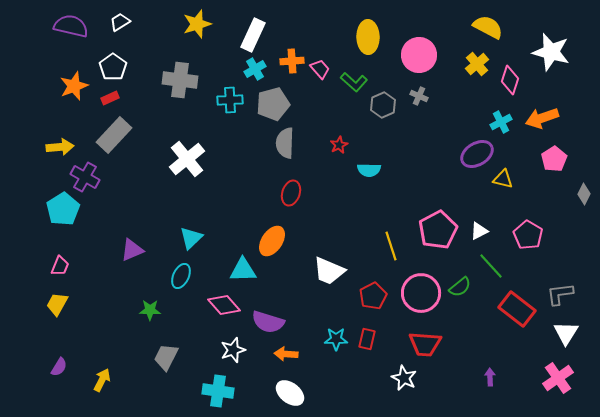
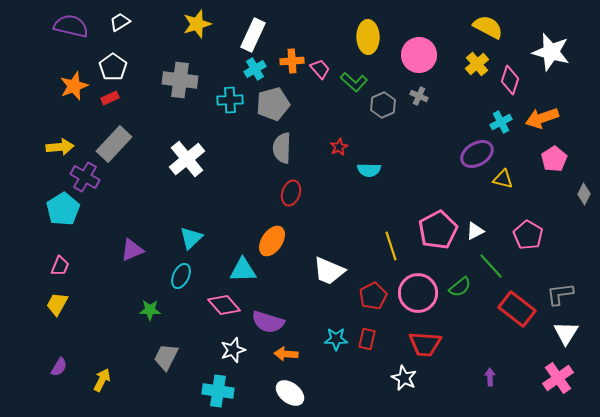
gray rectangle at (114, 135): moved 9 px down
gray semicircle at (285, 143): moved 3 px left, 5 px down
red star at (339, 145): moved 2 px down
white triangle at (479, 231): moved 4 px left
pink circle at (421, 293): moved 3 px left
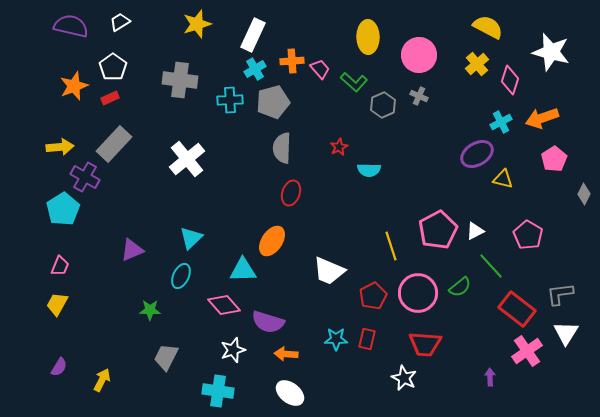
gray pentagon at (273, 104): moved 2 px up
pink cross at (558, 378): moved 31 px left, 27 px up
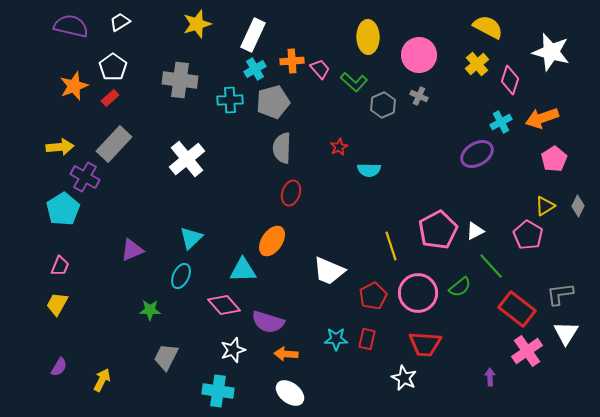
red rectangle at (110, 98): rotated 18 degrees counterclockwise
yellow triangle at (503, 179): moved 42 px right, 27 px down; rotated 45 degrees counterclockwise
gray diamond at (584, 194): moved 6 px left, 12 px down
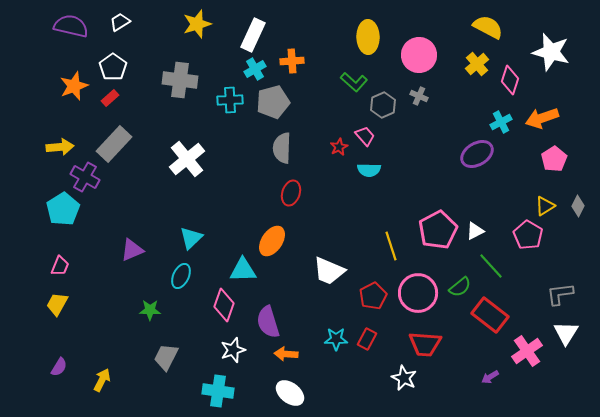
pink trapezoid at (320, 69): moved 45 px right, 67 px down
pink diamond at (224, 305): rotated 60 degrees clockwise
red rectangle at (517, 309): moved 27 px left, 6 px down
purple semicircle at (268, 322): rotated 56 degrees clockwise
red rectangle at (367, 339): rotated 15 degrees clockwise
purple arrow at (490, 377): rotated 120 degrees counterclockwise
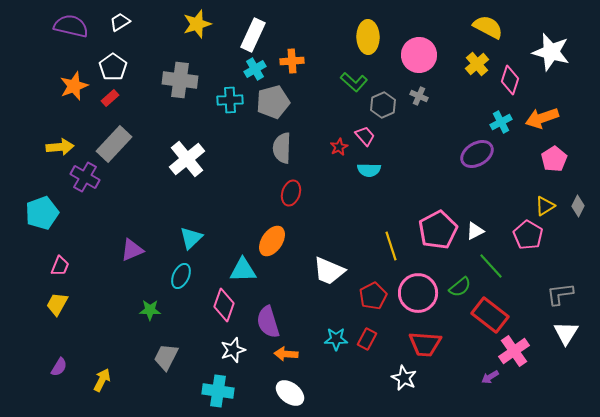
cyan pentagon at (63, 209): moved 21 px left, 4 px down; rotated 12 degrees clockwise
pink cross at (527, 351): moved 13 px left
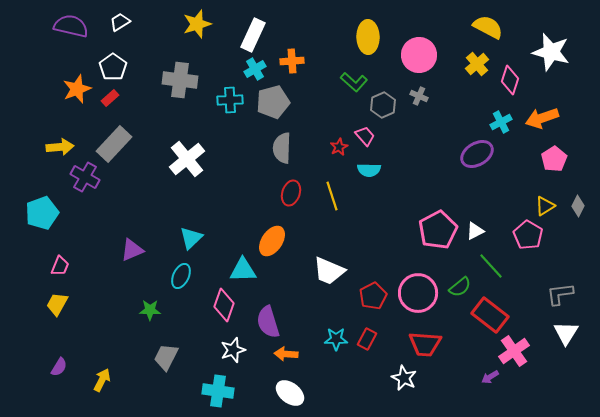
orange star at (74, 86): moved 3 px right, 3 px down
yellow line at (391, 246): moved 59 px left, 50 px up
